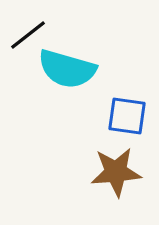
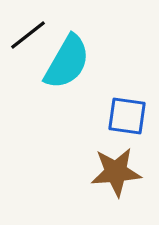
cyan semicircle: moved 7 px up; rotated 76 degrees counterclockwise
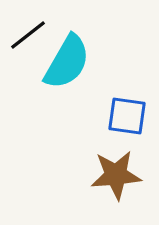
brown star: moved 3 px down
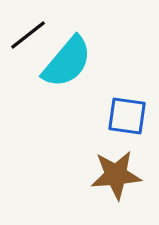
cyan semicircle: rotated 10 degrees clockwise
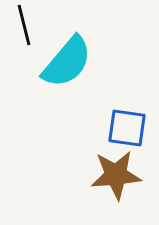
black line: moved 4 px left, 10 px up; rotated 66 degrees counterclockwise
blue square: moved 12 px down
